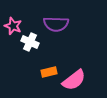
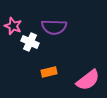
purple semicircle: moved 2 px left, 3 px down
pink semicircle: moved 14 px right
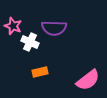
purple semicircle: moved 1 px down
orange rectangle: moved 9 px left
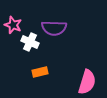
pink star: moved 1 px up
pink semicircle: moved 1 px left, 2 px down; rotated 35 degrees counterclockwise
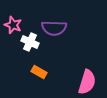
orange rectangle: moved 1 px left; rotated 42 degrees clockwise
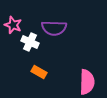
pink semicircle: rotated 15 degrees counterclockwise
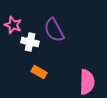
purple semicircle: moved 2 px down; rotated 60 degrees clockwise
white cross: rotated 12 degrees counterclockwise
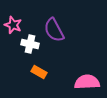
white cross: moved 2 px down
pink semicircle: rotated 95 degrees counterclockwise
